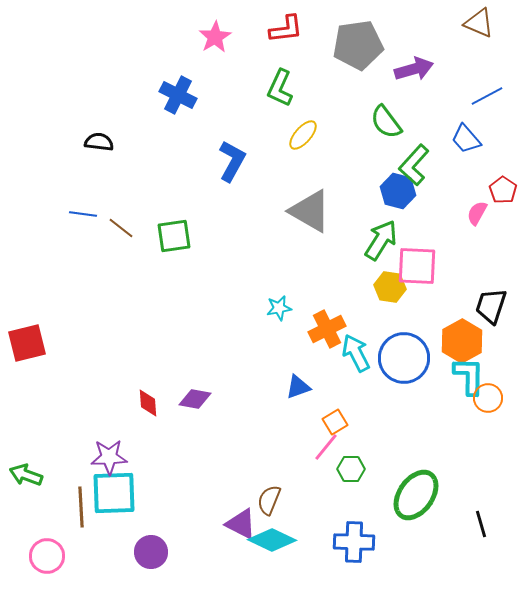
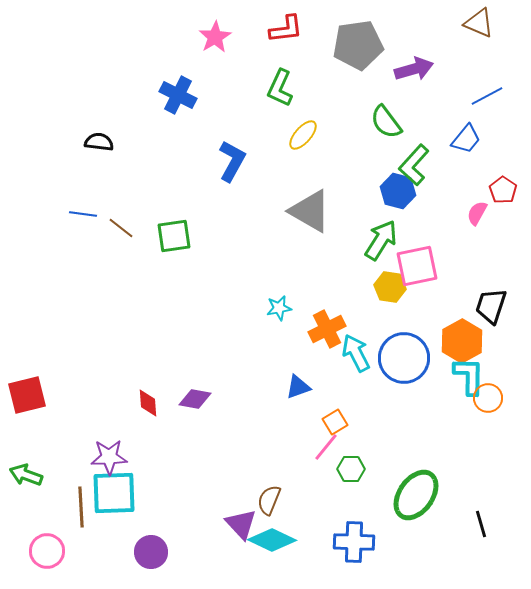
blue trapezoid at (466, 139): rotated 100 degrees counterclockwise
pink square at (417, 266): rotated 15 degrees counterclockwise
red square at (27, 343): moved 52 px down
purple triangle at (241, 524): rotated 20 degrees clockwise
pink circle at (47, 556): moved 5 px up
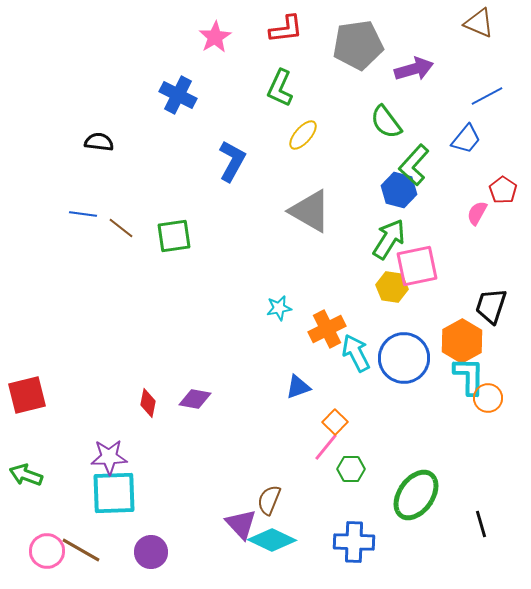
blue hexagon at (398, 191): moved 1 px right, 1 px up
green arrow at (381, 240): moved 8 px right, 1 px up
yellow hexagon at (390, 287): moved 2 px right
red diamond at (148, 403): rotated 16 degrees clockwise
orange square at (335, 422): rotated 15 degrees counterclockwise
brown line at (81, 507): moved 43 px down; rotated 57 degrees counterclockwise
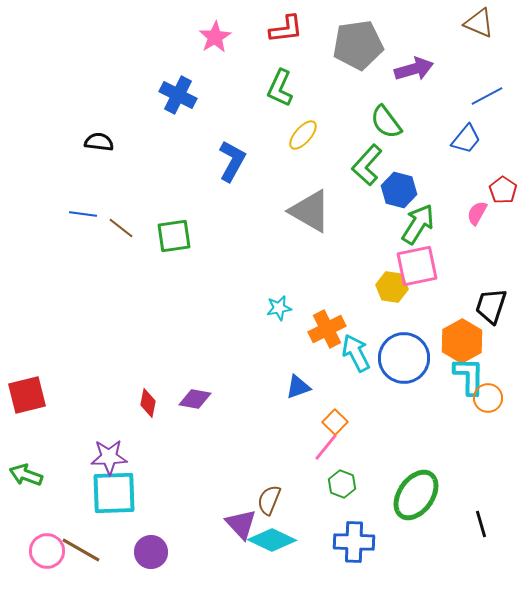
green L-shape at (414, 165): moved 47 px left
green arrow at (389, 239): moved 29 px right, 15 px up
green hexagon at (351, 469): moved 9 px left, 15 px down; rotated 20 degrees clockwise
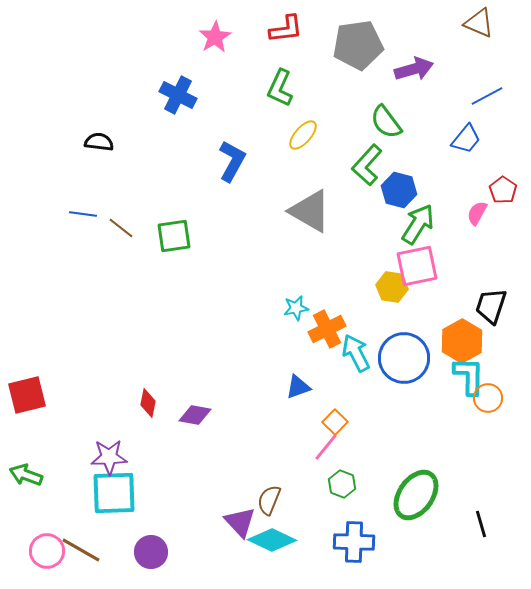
cyan star at (279, 308): moved 17 px right
purple diamond at (195, 399): moved 16 px down
purple triangle at (241, 524): moved 1 px left, 2 px up
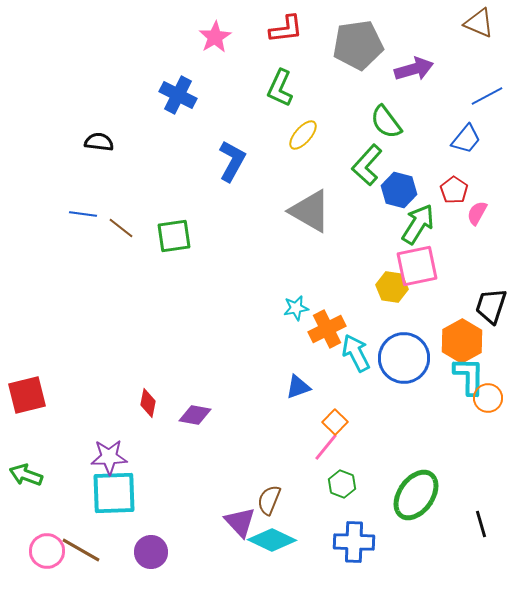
red pentagon at (503, 190): moved 49 px left
